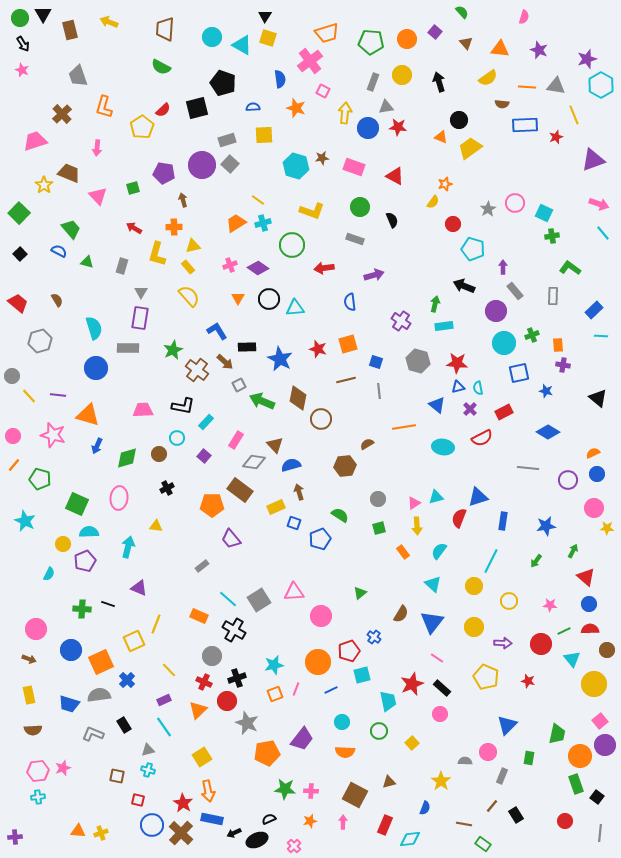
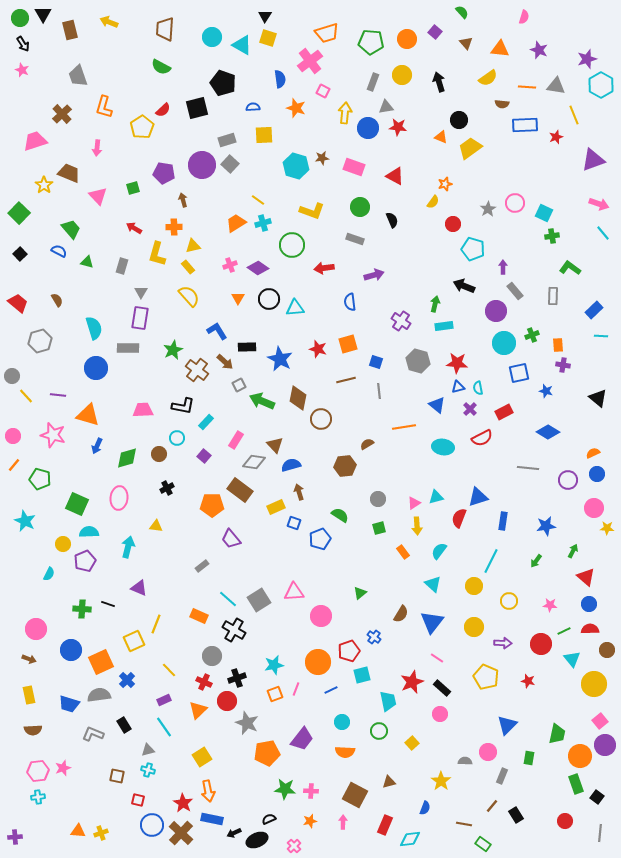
yellow line at (29, 396): moved 3 px left
red star at (412, 684): moved 2 px up
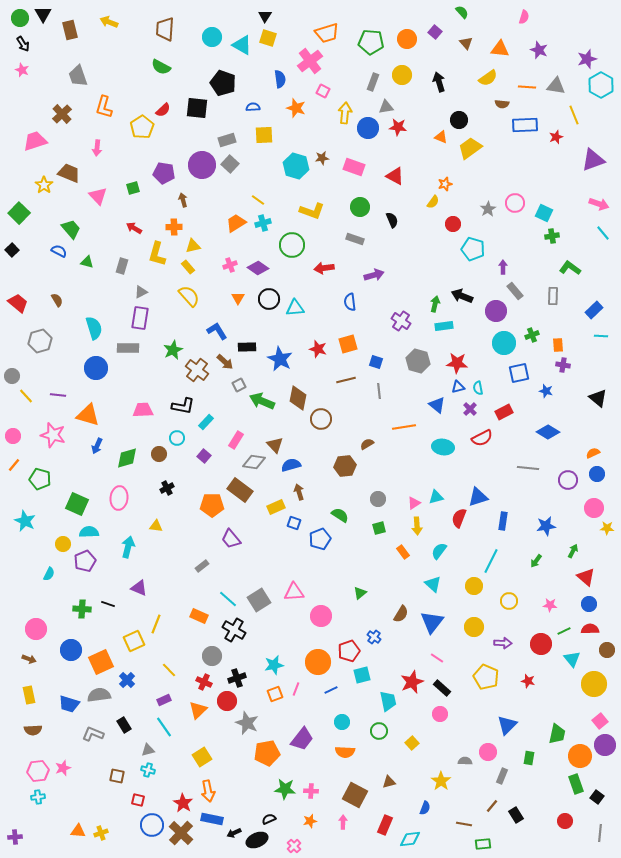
black square at (197, 108): rotated 20 degrees clockwise
black square at (20, 254): moved 8 px left, 4 px up
black arrow at (464, 286): moved 2 px left, 10 px down
gray triangle at (141, 292): rotated 32 degrees clockwise
green rectangle at (483, 844): rotated 42 degrees counterclockwise
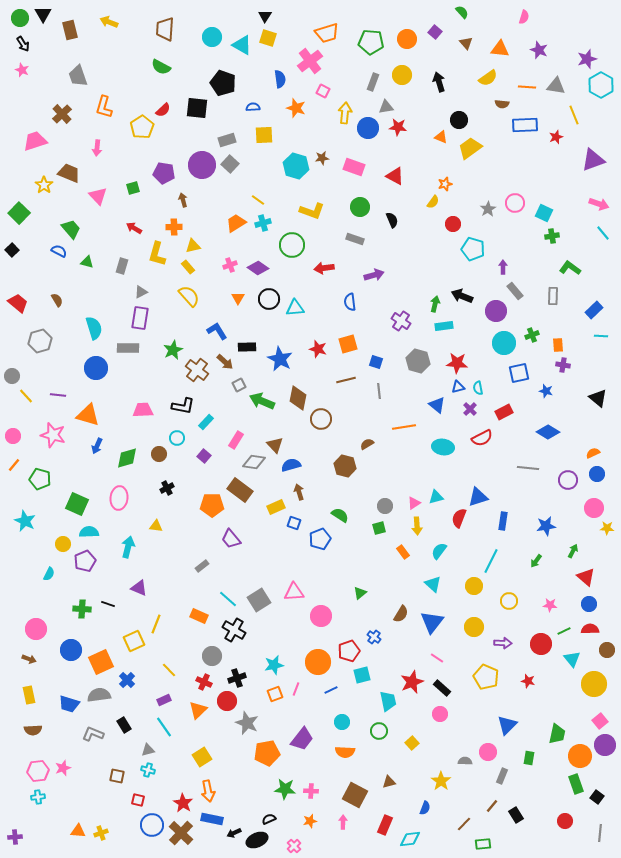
brown hexagon at (345, 466): rotated 20 degrees clockwise
gray circle at (378, 499): moved 7 px right, 7 px down
brown line at (464, 824): rotated 56 degrees counterclockwise
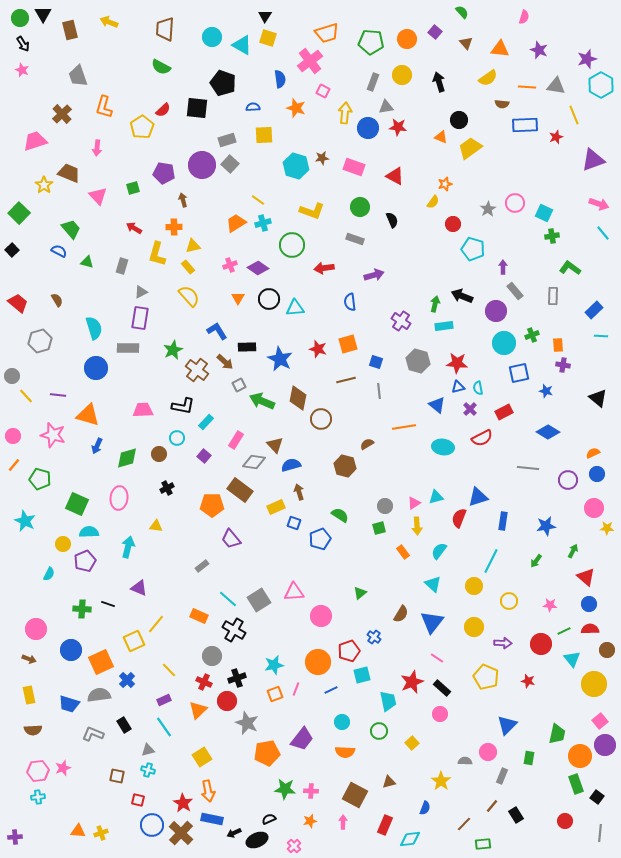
yellow line at (156, 624): rotated 18 degrees clockwise
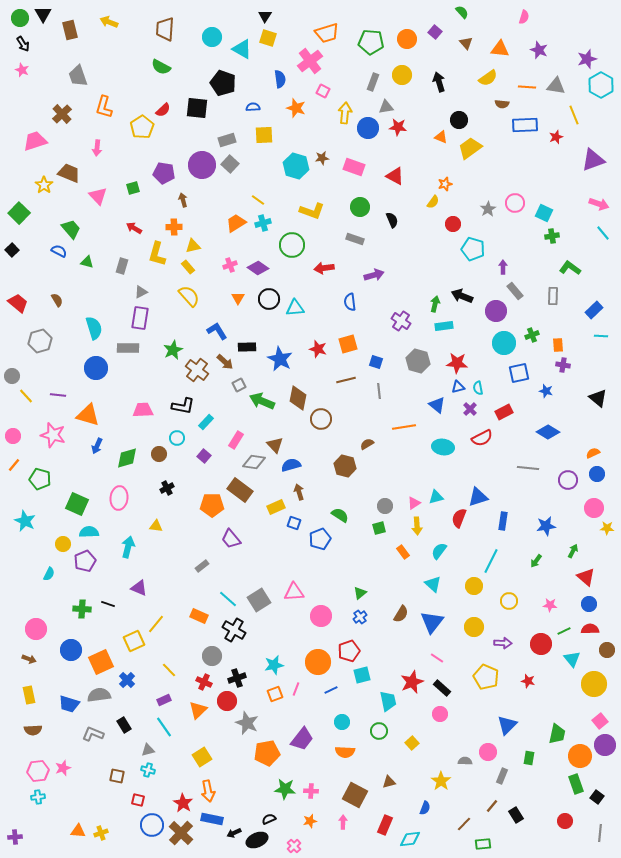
cyan triangle at (242, 45): moved 4 px down
blue cross at (374, 637): moved 14 px left, 20 px up; rotated 16 degrees clockwise
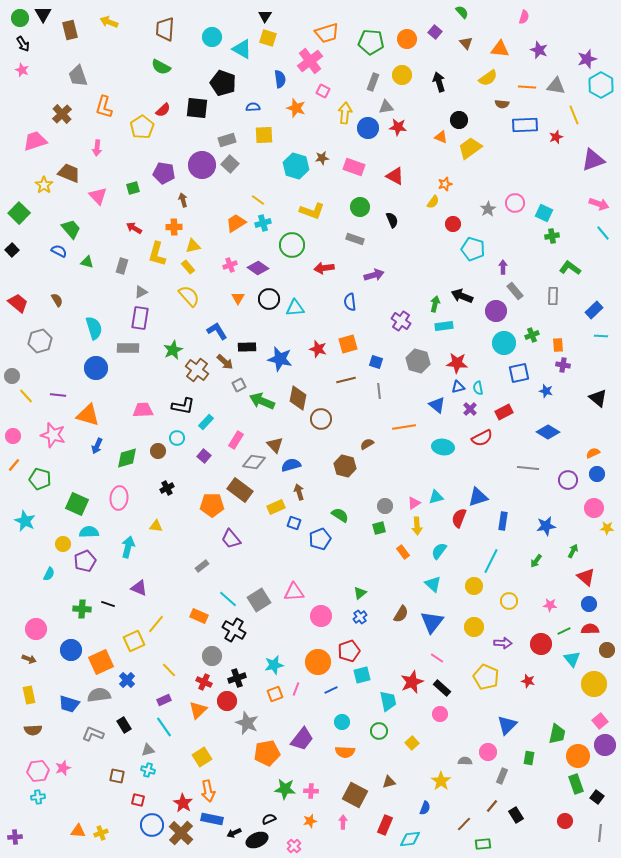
blue star at (280, 359): rotated 15 degrees counterclockwise
brown circle at (159, 454): moved 1 px left, 3 px up
orange circle at (580, 756): moved 2 px left
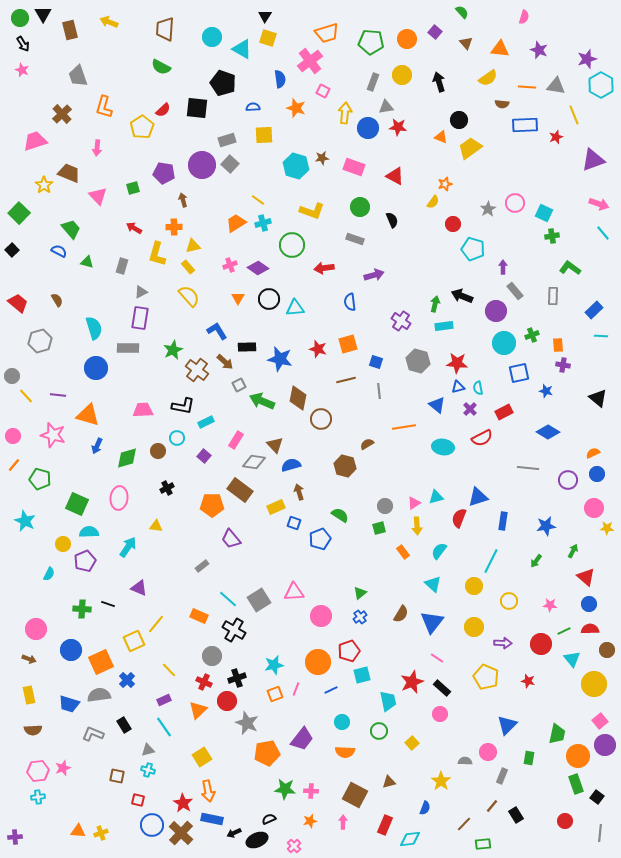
cyan rectangle at (206, 422): rotated 21 degrees clockwise
cyan arrow at (128, 547): rotated 20 degrees clockwise
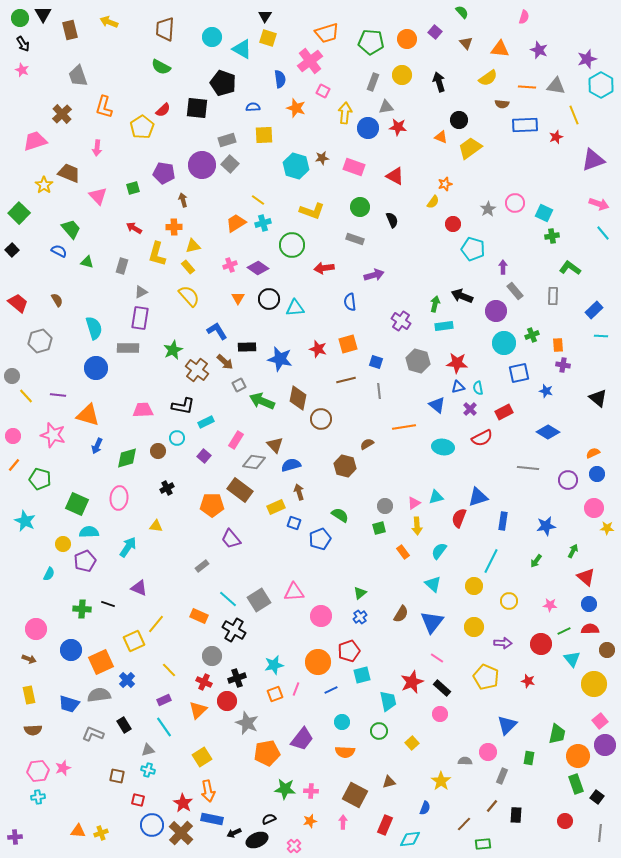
black rectangle at (516, 815): rotated 35 degrees clockwise
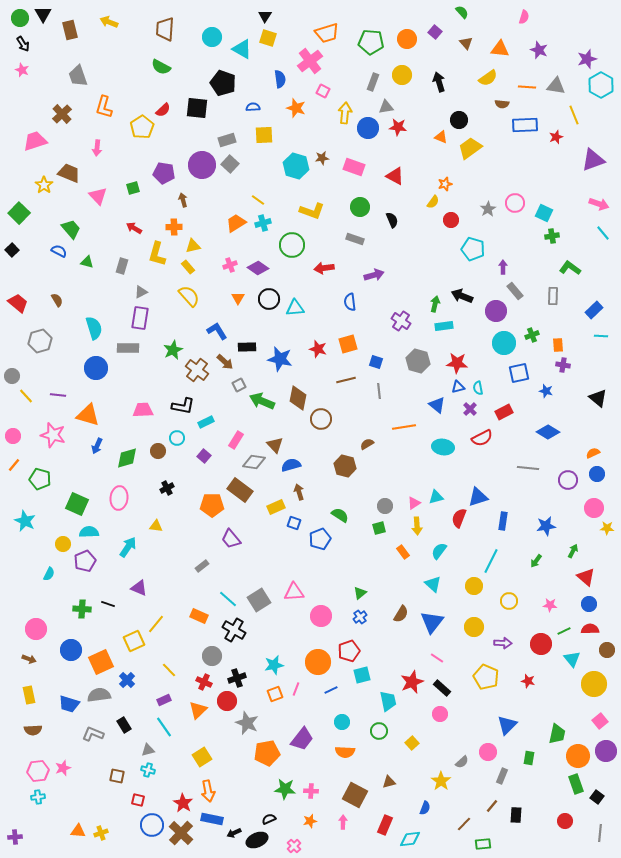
red circle at (453, 224): moved 2 px left, 4 px up
purple circle at (605, 745): moved 1 px right, 6 px down
gray semicircle at (465, 761): moved 3 px left, 1 px down; rotated 136 degrees clockwise
